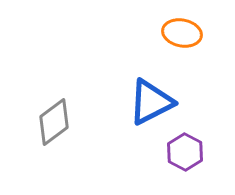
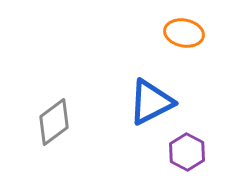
orange ellipse: moved 2 px right
purple hexagon: moved 2 px right
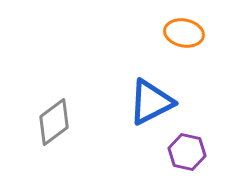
purple hexagon: rotated 15 degrees counterclockwise
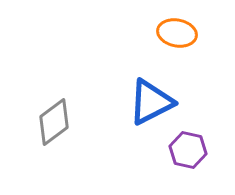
orange ellipse: moved 7 px left
purple hexagon: moved 1 px right, 2 px up
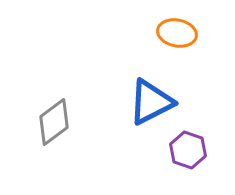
purple hexagon: rotated 6 degrees clockwise
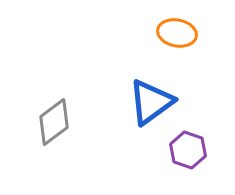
blue triangle: rotated 9 degrees counterclockwise
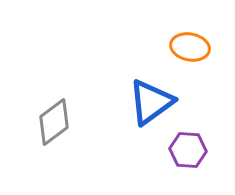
orange ellipse: moved 13 px right, 14 px down
purple hexagon: rotated 15 degrees counterclockwise
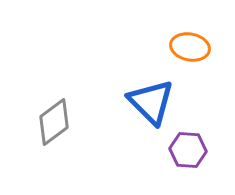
blue triangle: rotated 39 degrees counterclockwise
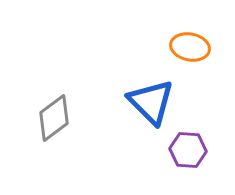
gray diamond: moved 4 px up
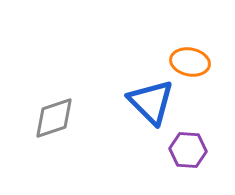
orange ellipse: moved 15 px down
gray diamond: rotated 18 degrees clockwise
